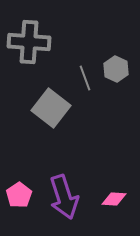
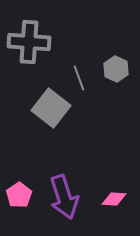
gray line: moved 6 px left
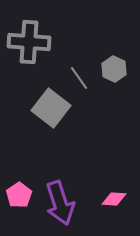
gray hexagon: moved 2 px left
gray line: rotated 15 degrees counterclockwise
purple arrow: moved 4 px left, 6 px down
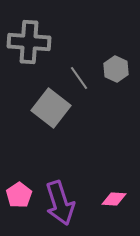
gray hexagon: moved 2 px right
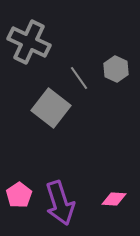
gray cross: rotated 21 degrees clockwise
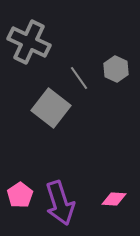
pink pentagon: moved 1 px right
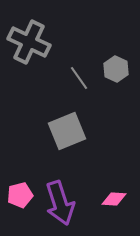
gray square: moved 16 px right, 23 px down; rotated 30 degrees clockwise
pink pentagon: rotated 20 degrees clockwise
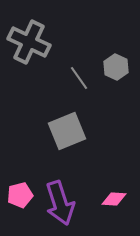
gray hexagon: moved 2 px up
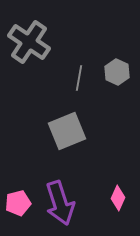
gray cross: rotated 9 degrees clockwise
gray hexagon: moved 1 px right, 5 px down
gray line: rotated 45 degrees clockwise
pink pentagon: moved 2 px left, 8 px down
pink diamond: moved 4 px right, 1 px up; rotated 70 degrees counterclockwise
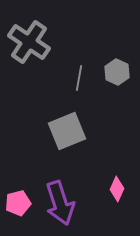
pink diamond: moved 1 px left, 9 px up
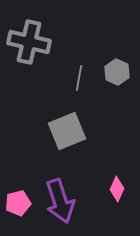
gray cross: rotated 21 degrees counterclockwise
purple arrow: moved 2 px up
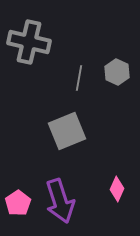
pink pentagon: rotated 20 degrees counterclockwise
